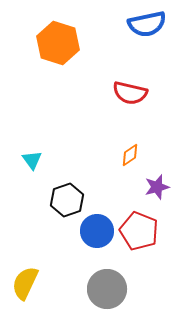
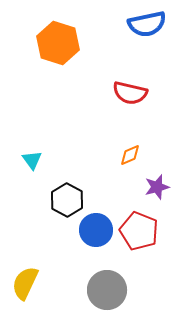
orange diamond: rotated 10 degrees clockwise
black hexagon: rotated 12 degrees counterclockwise
blue circle: moved 1 px left, 1 px up
gray circle: moved 1 px down
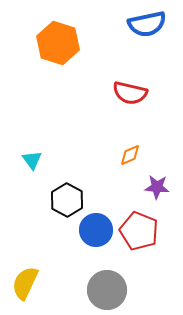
purple star: rotated 20 degrees clockwise
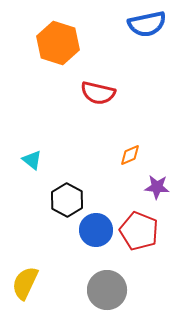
red semicircle: moved 32 px left
cyan triangle: rotated 15 degrees counterclockwise
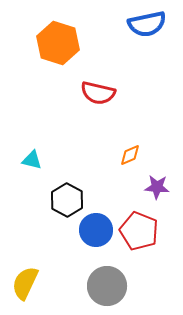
cyan triangle: rotated 25 degrees counterclockwise
gray circle: moved 4 px up
